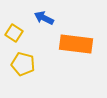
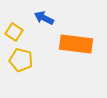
yellow square: moved 1 px up
yellow pentagon: moved 2 px left, 4 px up
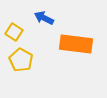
yellow pentagon: rotated 15 degrees clockwise
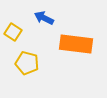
yellow square: moved 1 px left
yellow pentagon: moved 6 px right, 3 px down; rotated 15 degrees counterclockwise
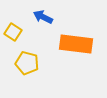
blue arrow: moved 1 px left, 1 px up
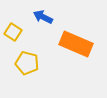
orange rectangle: rotated 16 degrees clockwise
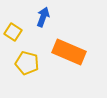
blue arrow: rotated 84 degrees clockwise
orange rectangle: moved 7 px left, 8 px down
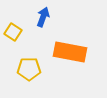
orange rectangle: moved 1 px right; rotated 12 degrees counterclockwise
yellow pentagon: moved 2 px right, 6 px down; rotated 15 degrees counterclockwise
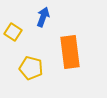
orange rectangle: rotated 72 degrees clockwise
yellow pentagon: moved 2 px right, 1 px up; rotated 15 degrees clockwise
